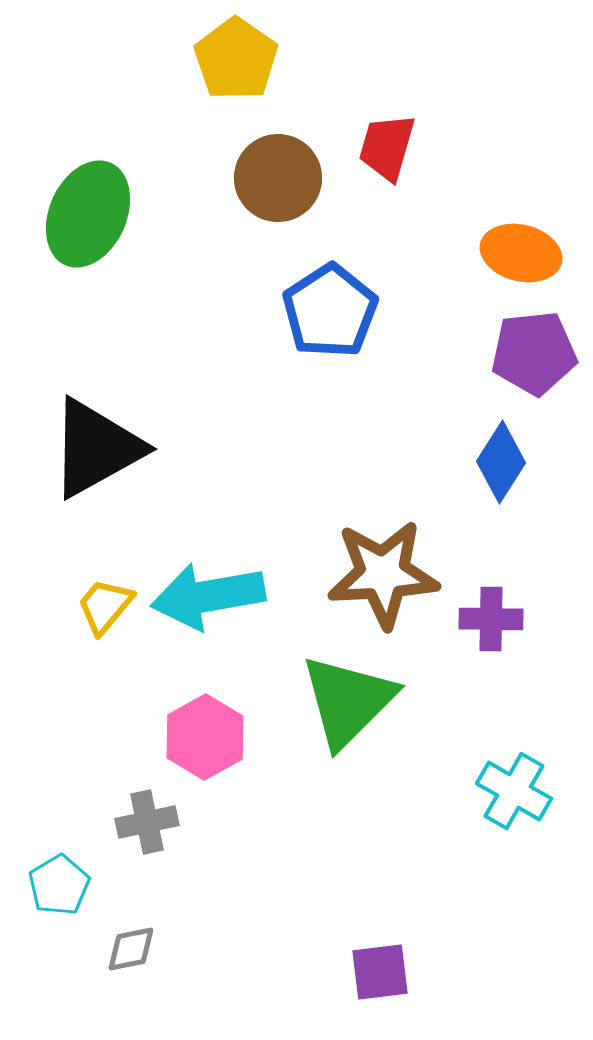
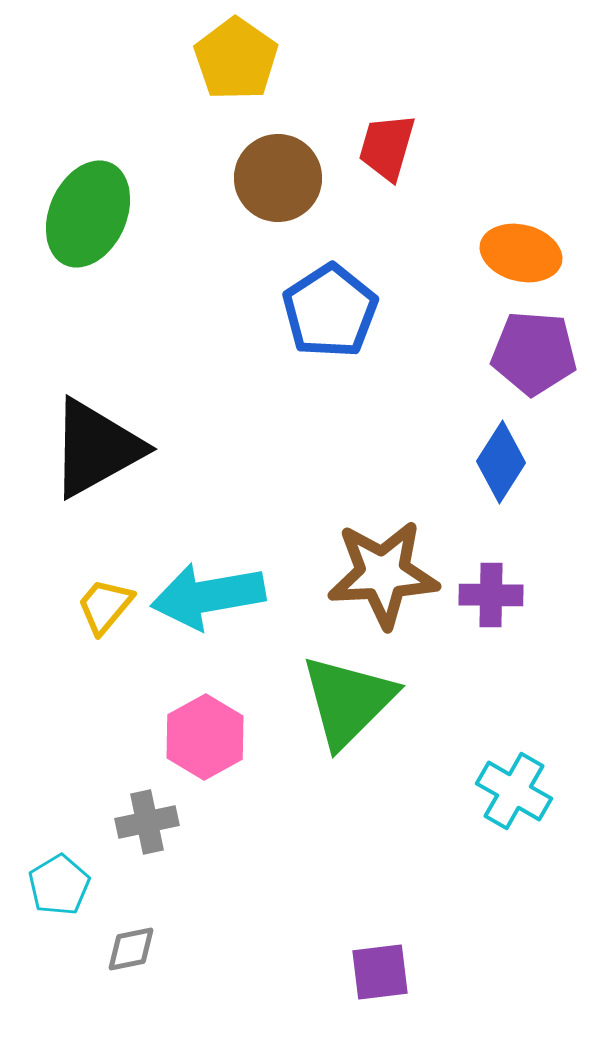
purple pentagon: rotated 10 degrees clockwise
purple cross: moved 24 px up
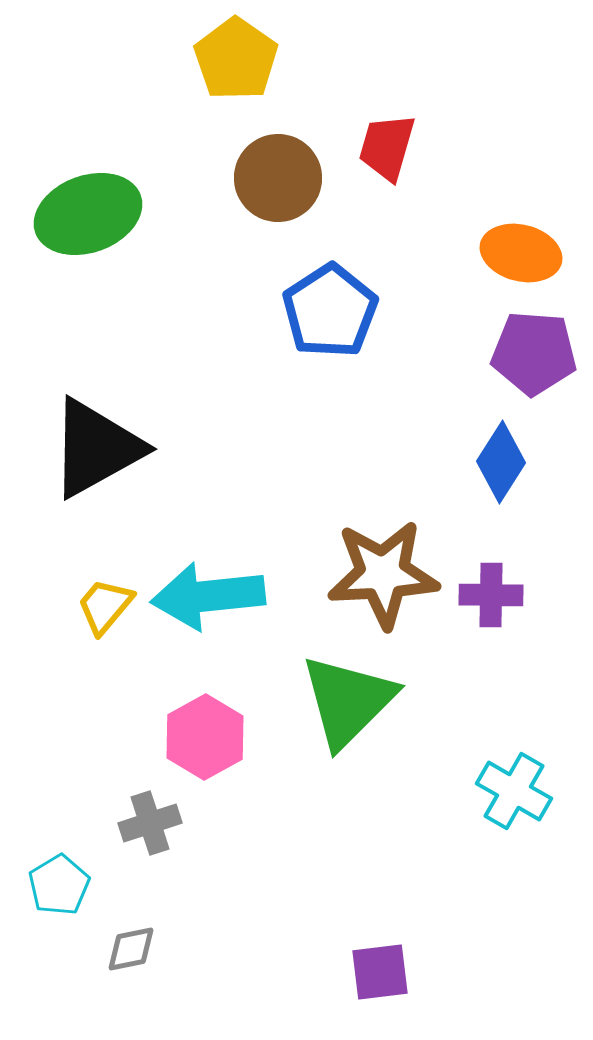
green ellipse: rotated 46 degrees clockwise
cyan arrow: rotated 4 degrees clockwise
gray cross: moved 3 px right, 1 px down; rotated 6 degrees counterclockwise
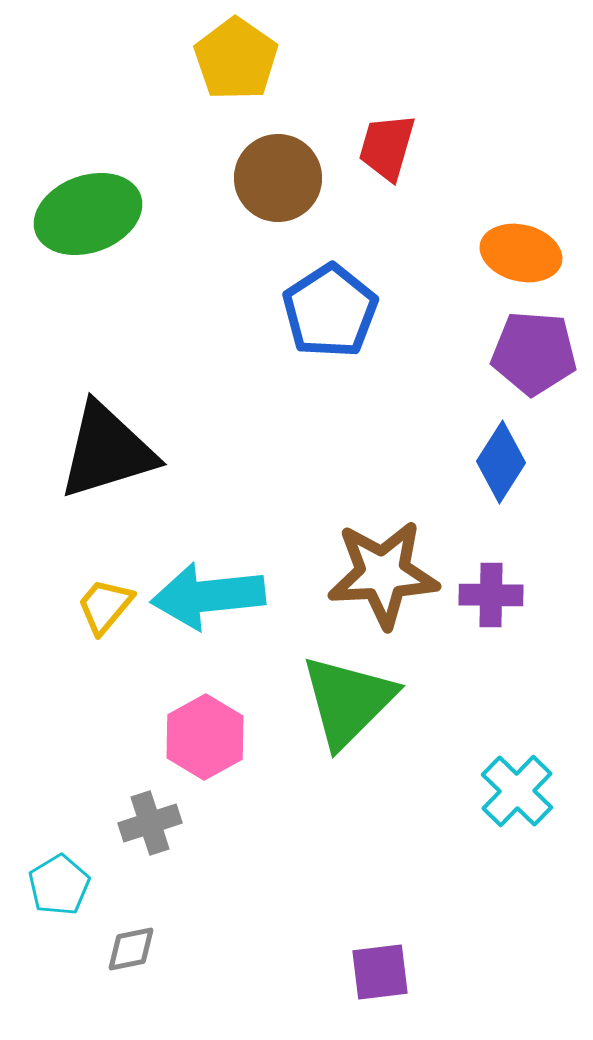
black triangle: moved 11 px right, 3 px down; rotated 12 degrees clockwise
cyan cross: moved 3 px right; rotated 14 degrees clockwise
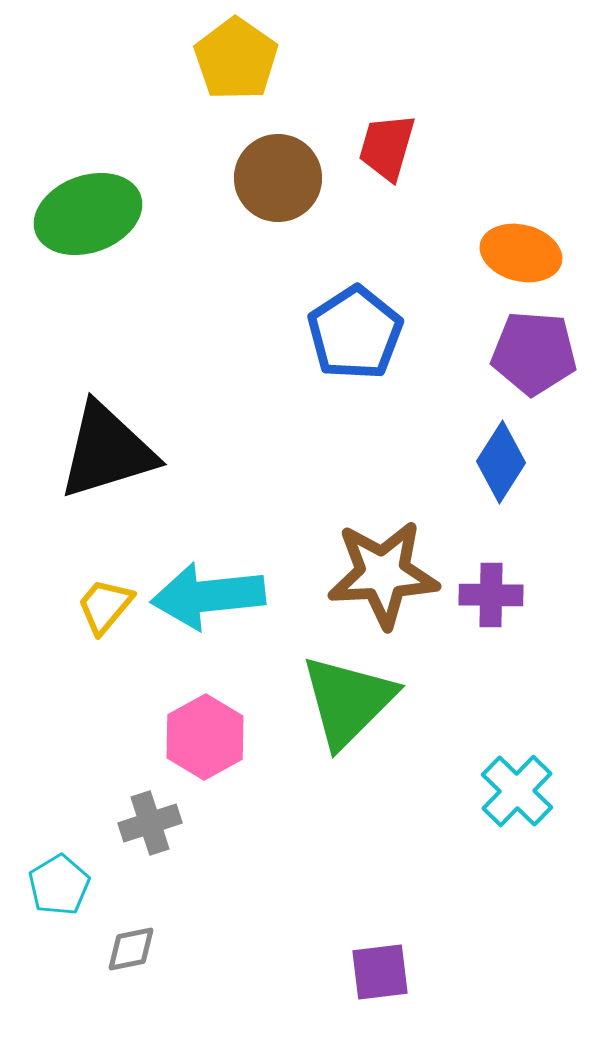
blue pentagon: moved 25 px right, 22 px down
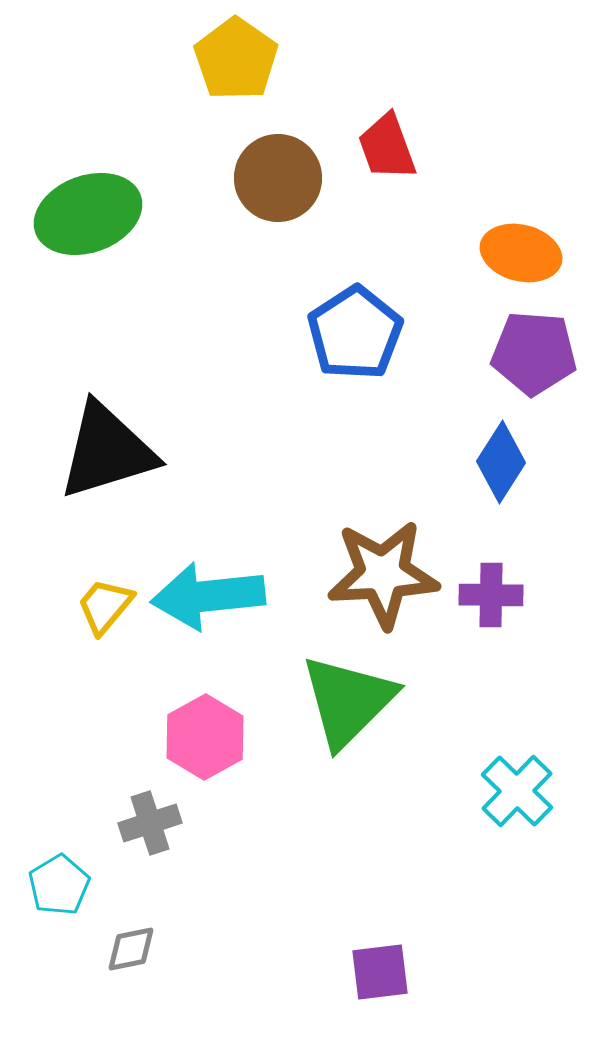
red trapezoid: rotated 36 degrees counterclockwise
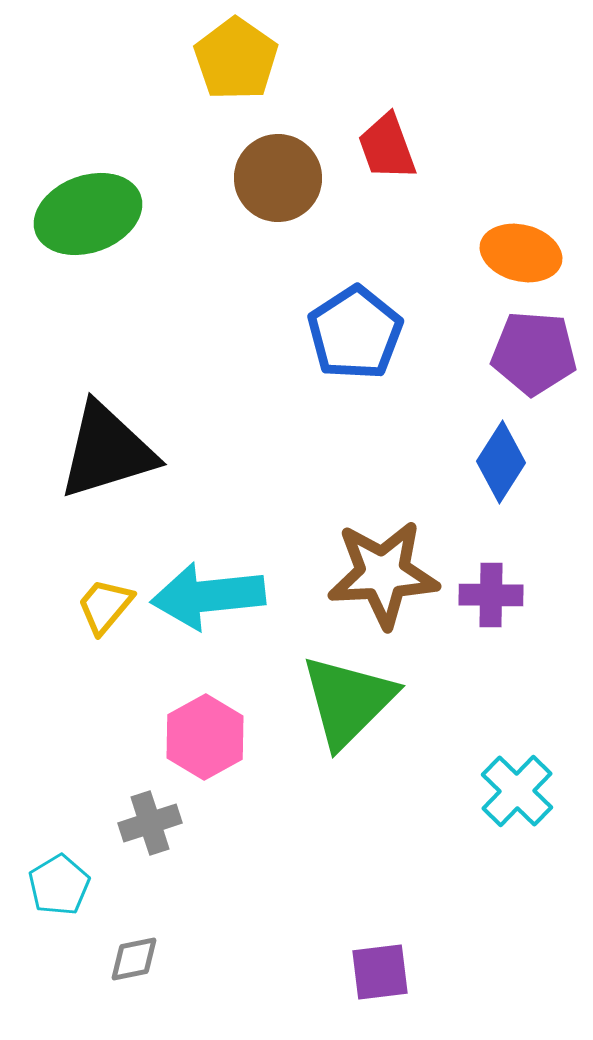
gray diamond: moved 3 px right, 10 px down
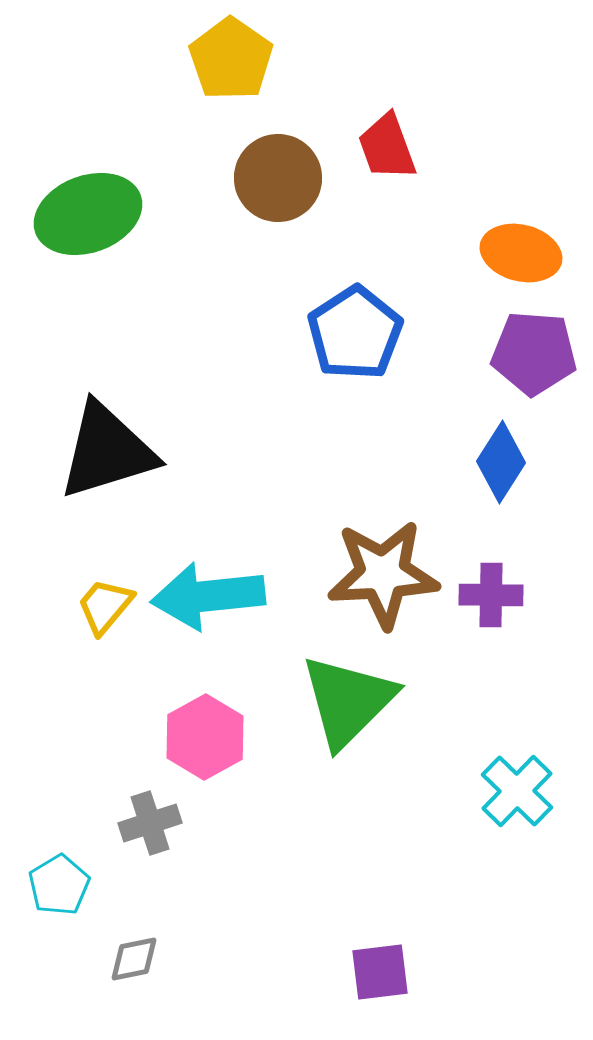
yellow pentagon: moved 5 px left
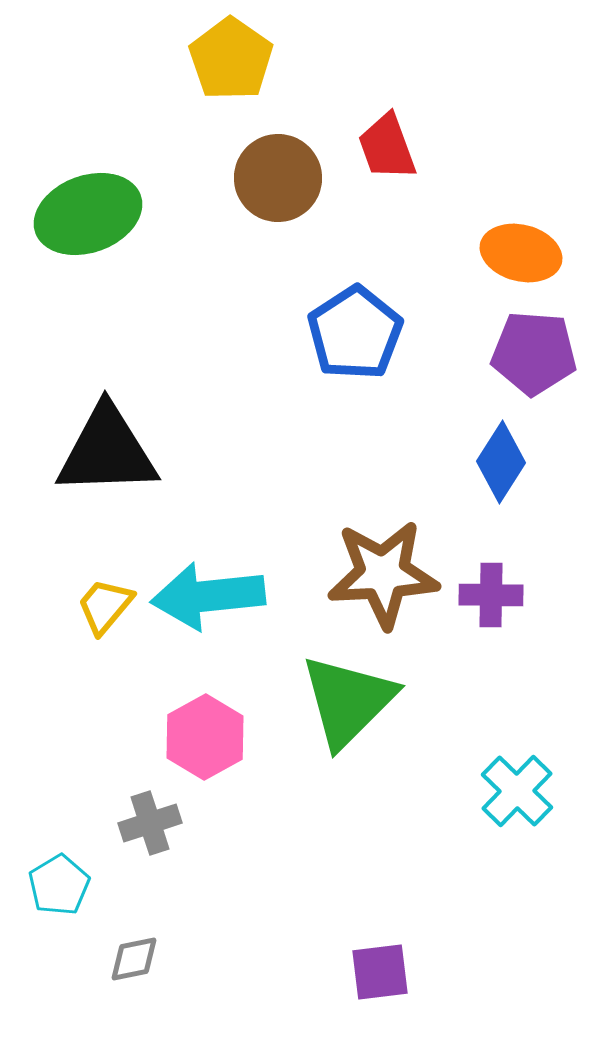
black triangle: rotated 15 degrees clockwise
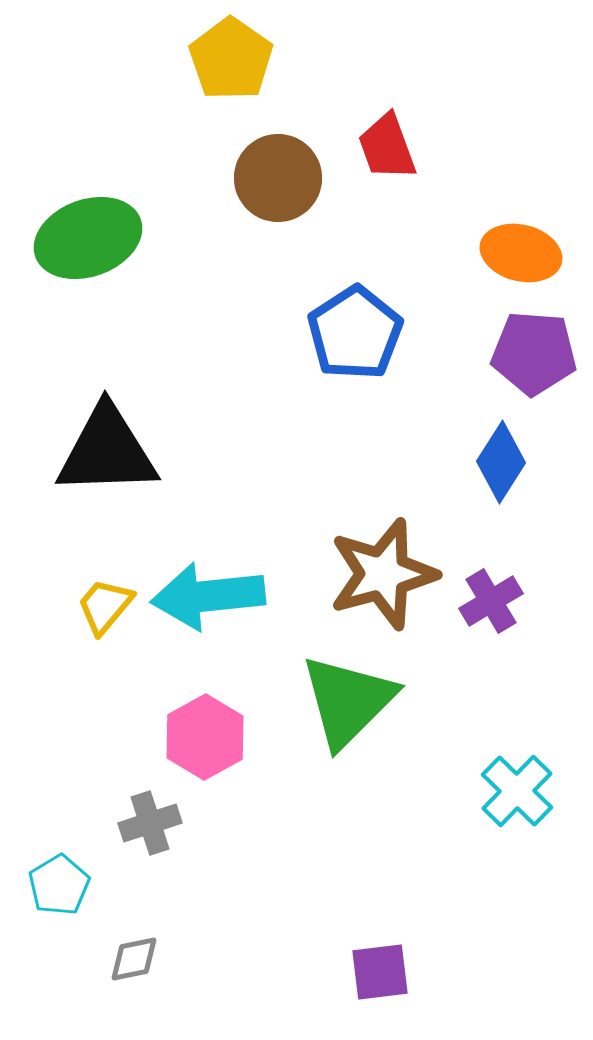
green ellipse: moved 24 px down
brown star: rotated 12 degrees counterclockwise
purple cross: moved 6 px down; rotated 32 degrees counterclockwise
